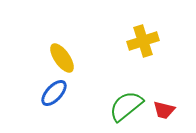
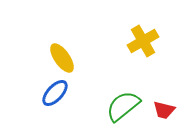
yellow cross: rotated 12 degrees counterclockwise
blue ellipse: moved 1 px right
green semicircle: moved 3 px left
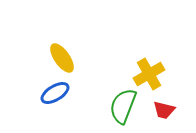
yellow cross: moved 6 px right, 33 px down
blue ellipse: rotated 16 degrees clockwise
green semicircle: rotated 30 degrees counterclockwise
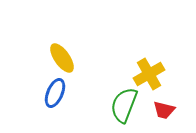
blue ellipse: rotated 36 degrees counterclockwise
green semicircle: moved 1 px right, 1 px up
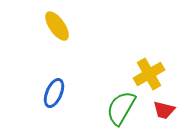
yellow ellipse: moved 5 px left, 32 px up
blue ellipse: moved 1 px left
green semicircle: moved 3 px left, 3 px down; rotated 9 degrees clockwise
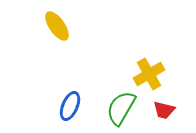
blue ellipse: moved 16 px right, 13 px down
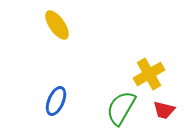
yellow ellipse: moved 1 px up
blue ellipse: moved 14 px left, 5 px up
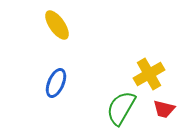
blue ellipse: moved 18 px up
red trapezoid: moved 1 px up
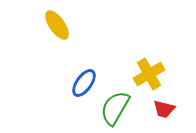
blue ellipse: moved 28 px right; rotated 12 degrees clockwise
green semicircle: moved 6 px left
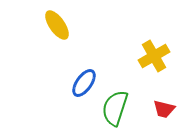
yellow cross: moved 5 px right, 18 px up
green semicircle: rotated 12 degrees counterclockwise
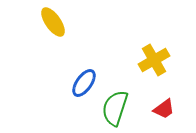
yellow ellipse: moved 4 px left, 3 px up
yellow cross: moved 4 px down
red trapezoid: rotated 50 degrees counterclockwise
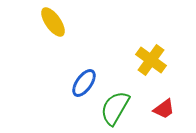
yellow cross: moved 3 px left; rotated 24 degrees counterclockwise
green semicircle: rotated 12 degrees clockwise
